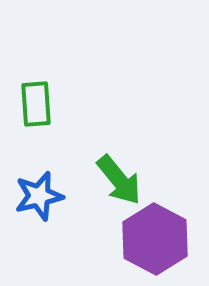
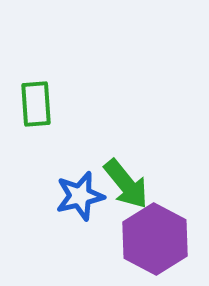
green arrow: moved 7 px right, 4 px down
blue star: moved 41 px right
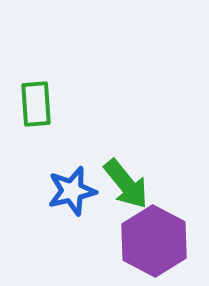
blue star: moved 8 px left, 5 px up
purple hexagon: moved 1 px left, 2 px down
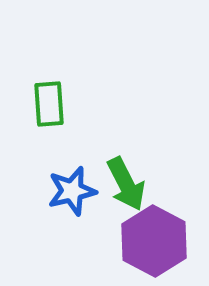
green rectangle: moved 13 px right
green arrow: rotated 12 degrees clockwise
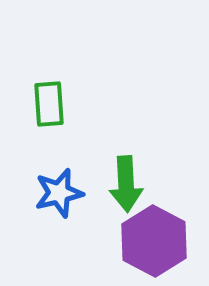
green arrow: rotated 24 degrees clockwise
blue star: moved 13 px left, 2 px down
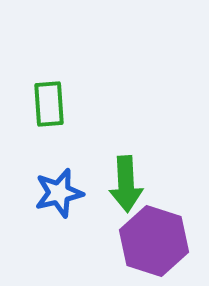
purple hexagon: rotated 10 degrees counterclockwise
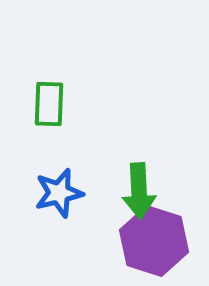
green rectangle: rotated 6 degrees clockwise
green arrow: moved 13 px right, 7 px down
